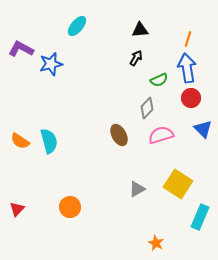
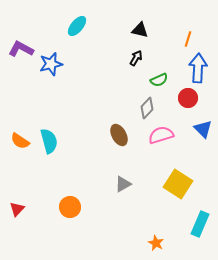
black triangle: rotated 18 degrees clockwise
blue arrow: moved 11 px right; rotated 12 degrees clockwise
red circle: moved 3 px left
gray triangle: moved 14 px left, 5 px up
cyan rectangle: moved 7 px down
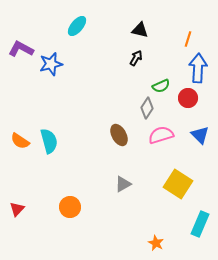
green semicircle: moved 2 px right, 6 px down
gray diamond: rotated 10 degrees counterclockwise
blue triangle: moved 3 px left, 6 px down
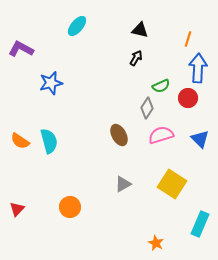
blue star: moved 19 px down
blue triangle: moved 4 px down
yellow square: moved 6 px left
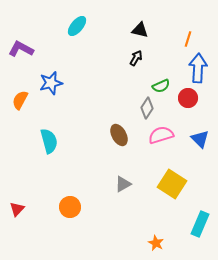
orange semicircle: moved 41 px up; rotated 84 degrees clockwise
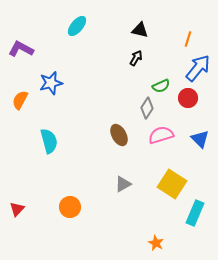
blue arrow: rotated 36 degrees clockwise
cyan rectangle: moved 5 px left, 11 px up
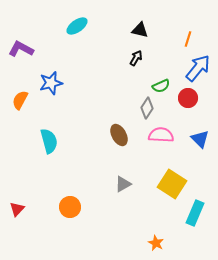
cyan ellipse: rotated 15 degrees clockwise
pink semicircle: rotated 20 degrees clockwise
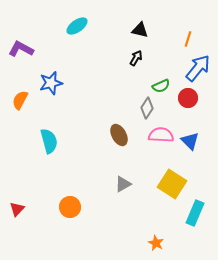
blue triangle: moved 10 px left, 2 px down
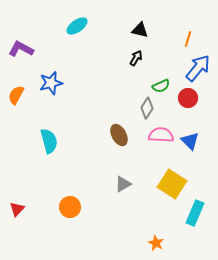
orange semicircle: moved 4 px left, 5 px up
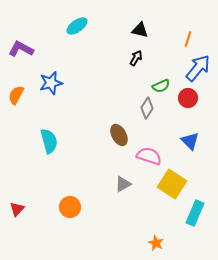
pink semicircle: moved 12 px left, 21 px down; rotated 15 degrees clockwise
